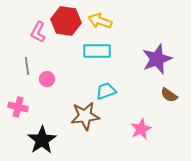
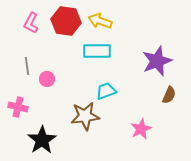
pink L-shape: moved 7 px left, 9 px up
purple star: moved 2 px down
brown semicircle: rotated 102 degrees counterclockwise
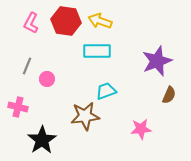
gray line: rotated 30 degrees clockwise
pink star: rotated 20 degrees clockwise
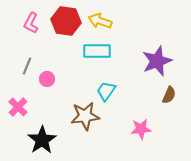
cyan trapezoid: rotated 35 degrees counterclockwise
pink cross: rotated 30 degrees clockwise
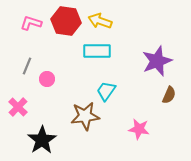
pink L-shape: rotated 80 degrees clockwise
pink star: moved 2 px left; rotated 15 degrees clockwise
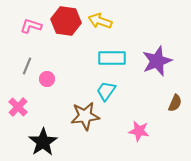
pink L-shape: moved 3 px down
cyan rectangle: moved 15 px right, 7 px down
brown semicircle: moved 6 px right, 8 px down
pink star: moved 2 px down
black star: moved 1 px right, 2 px down
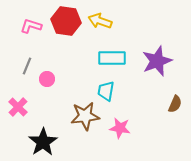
cyan trapezoid: rotated 25 degrees counterclockwise
brown semicircle: moved 1 px down
pink star: moved 19 px left, 3 px up
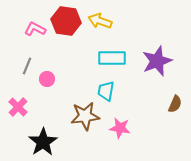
pink L-shape: moved 4 px right, 3 px down; rotated 10 degrees clockwise
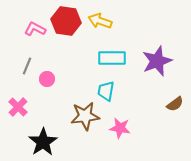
brown semicircle: rotated 30 degrees clockwise
